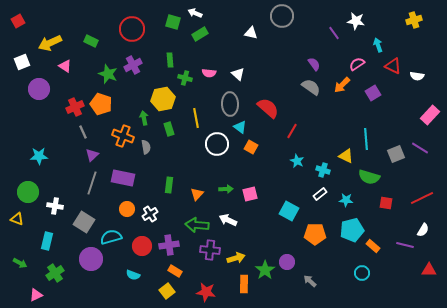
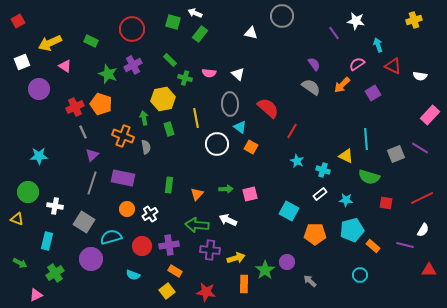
green rectangle at (200, 34): rotated 21 degrees counterclockwise
green rectangle at (170, 60): rotated 40 degrees counterclockwise
white semicircle at (417, 76): moved 3 px right
cyan circle at (362, 273): moved 2 px left, 2 px down
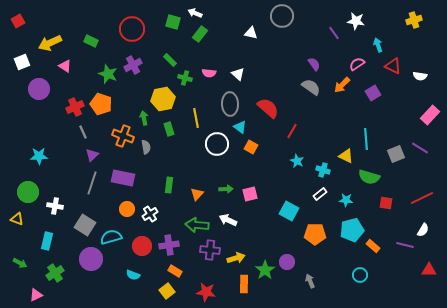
gray square at (84, 222): moved 1 px right, 3 px down
gray arrow at (310, 281): rotated 24 degrees clockwise
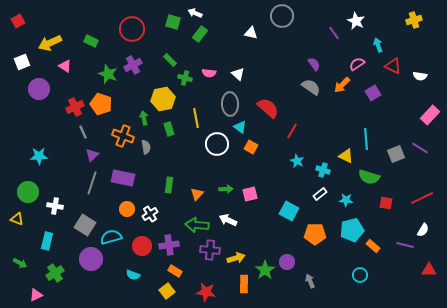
white star at (356, 21): rotated 18 degrees clockwise
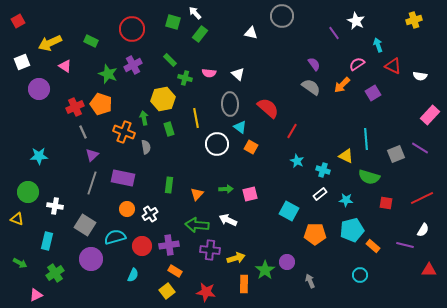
white arrow at (195, 13): rotated 24 degrees clockwise
orange cross at (123, 136): moved 1 px right, 4 px up
cyan semicircle at (111, 237): moved 4 px right
cyan semicircle at (133, 275): rotated 88 degrees counterclockwise
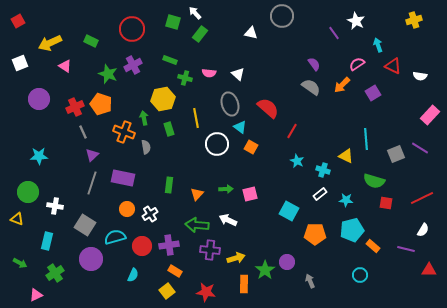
green rectangle at (170, 60): rotated 24 degrees counterclockwise
white square at (22, 62): moved 2 px left, 1 px down
purple circle at (39, 89): moved 10 px down
gray ellipse at (230, 104): rotated 15 degrees counterclockwise
green semicircle at (369, 177): moved 5 px right, 4 px down
purple line at (405, 245): moved 1 px right, 4 px down
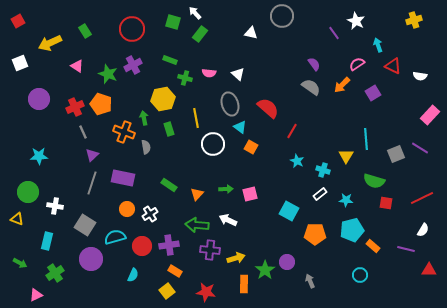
green rectangle at (91, 41): moved 6 px left, 10 px up; rotated 32 degrees clockwise
pink triangle at (65, 66): moved 12 px right
white circle at (217, 144): moved 4 px left
yellow triangle at (346, 156): rotated 35 degrees clockwise
green rectangle at (169, 185): rotated 63 degrees counterclockwise
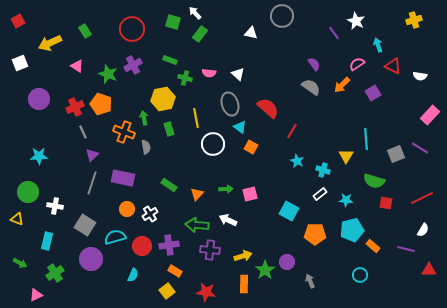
yellow arrow at (236, 258): moved 7 px right, 2 px up
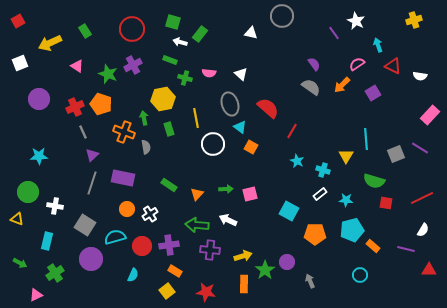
white arrow at (195, 13): moved 15 px left, 29 px down; rotated 32 degrees counterclockwise
white triangle at (238, 74): moved 3 px right
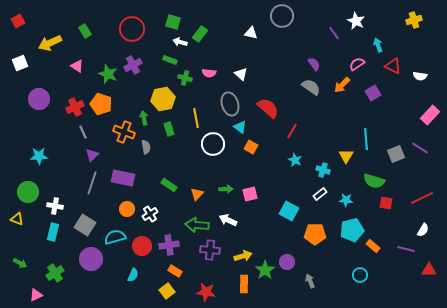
cyan star at (297, 161): moved 2 px left, 1 px up
cyan rectangle at (47, 241): moved 6 px right, 9 px up
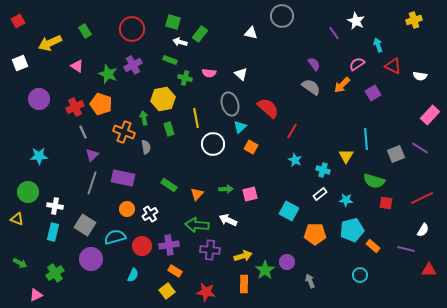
cyan triangle at (240, 127): rotated 40 degrees clockwise
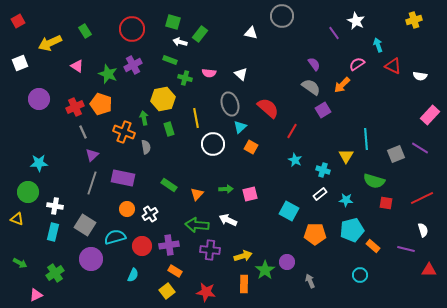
purple square at (373, 93): moved 50 px left, 17 px down
cyan star at (39, 156): moved 7 px down
white semicircle at (423, 230): rotated 48 degrees counterclockwise
